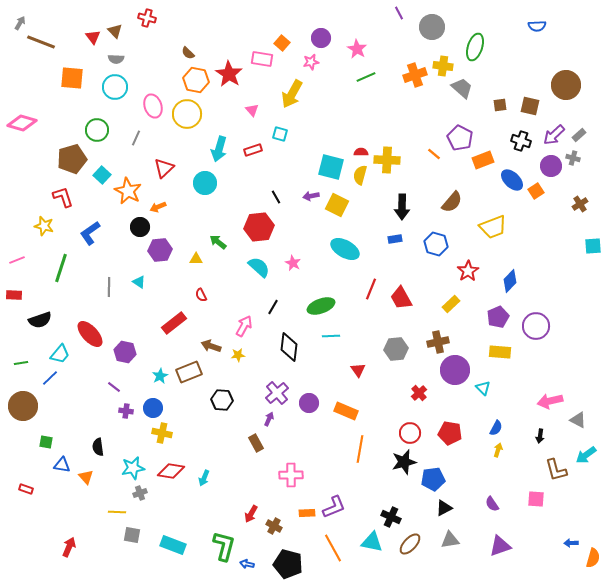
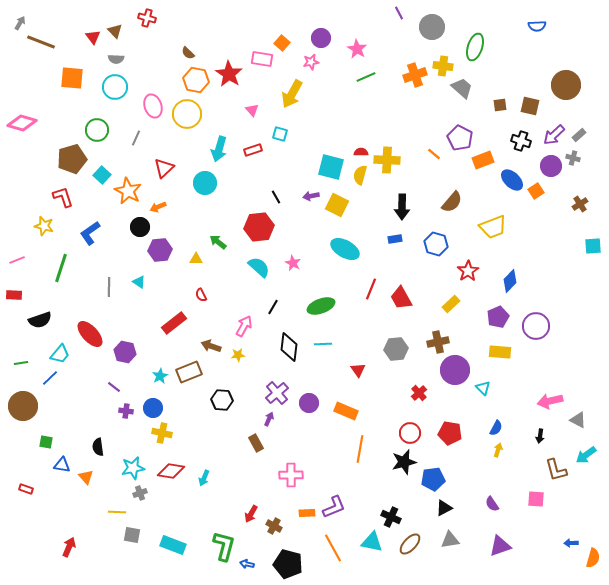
cyan line at (331, 336): moved 8 px left, 8 px down
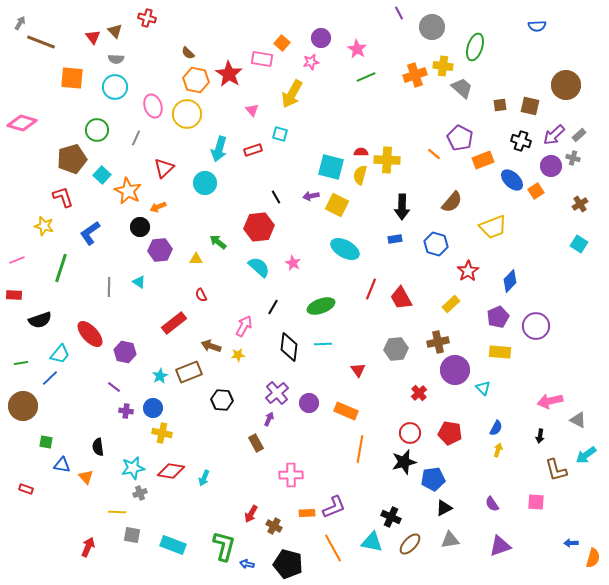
cyan square at (593, 246): moved 14 px left, 2 px up; rotated 36 degrees clockwise
pink square at (536, 499): moved 3 px down
red arrow at (69, 547): moved 19 px right
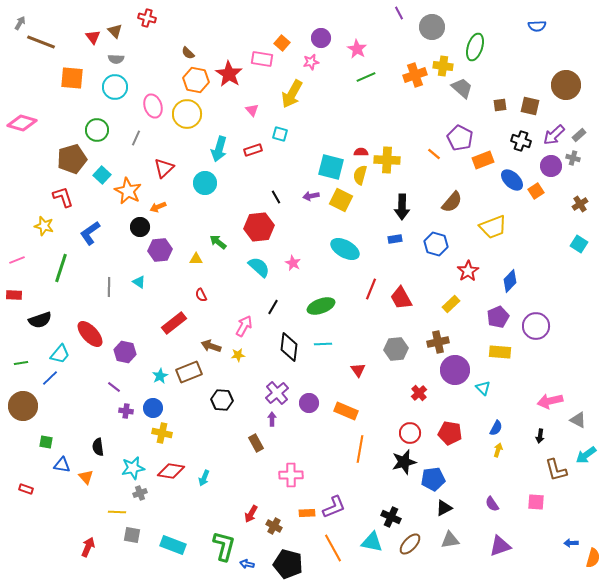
yellow square at (337, 205): moved 4 px right, 5 px up
purple arrow at (269, 419): moved 3 px right; rotated 24 degrees counterclockwise
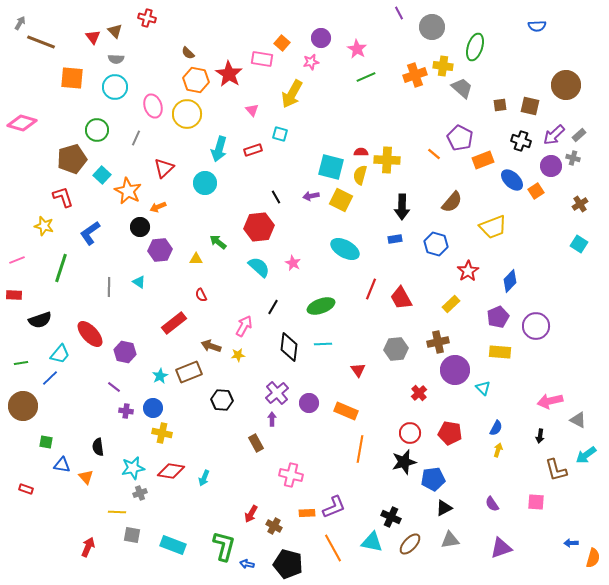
pink cross at (291, 475): rotated 15 degrees clockwise
purple triangle at (500, 546): moved 1 px right, 2 px down
